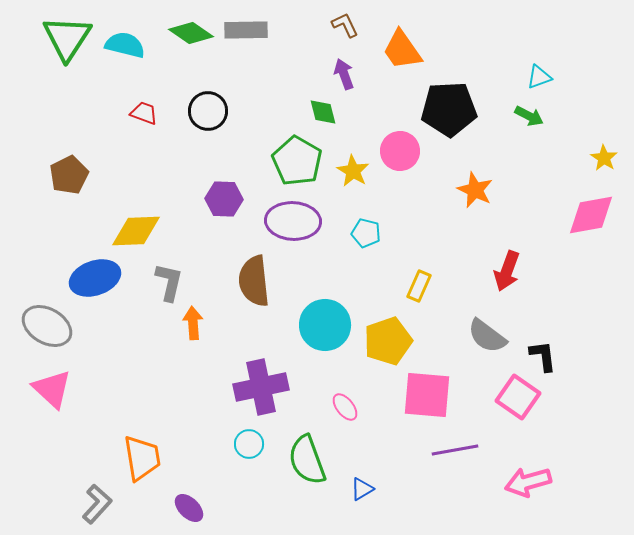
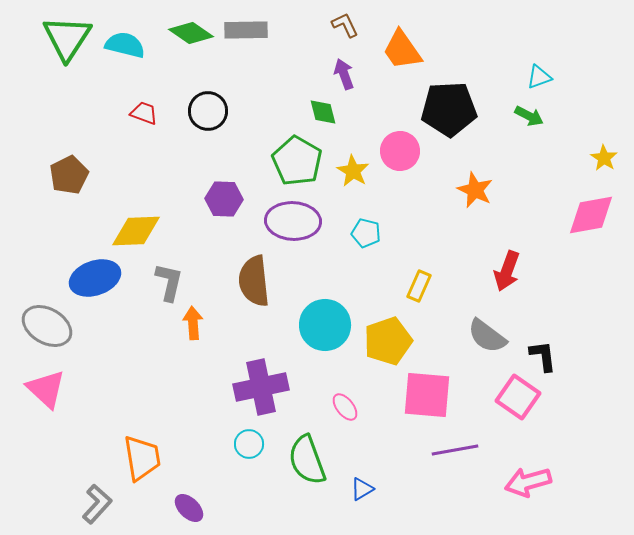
pink triangle at (52, 389): moved 6 px left
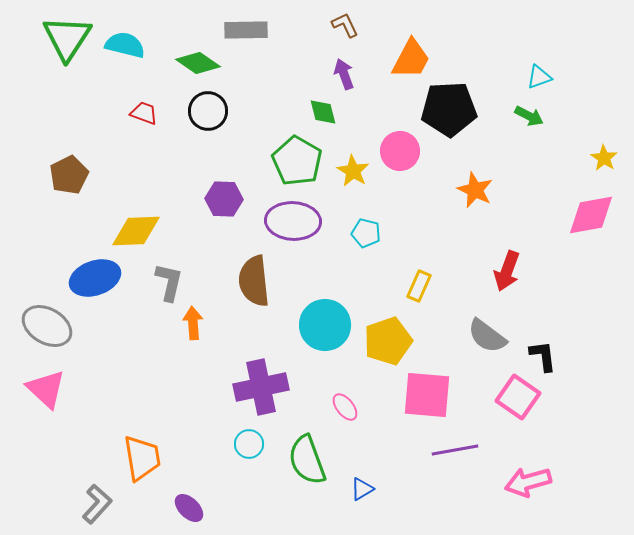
green diamond at (191, 33): moved 7 px right, 30 px down
orange trapezoid at (402, 50): moved 9 px right, 9 px down; rotated 117 degrees counterclockwise
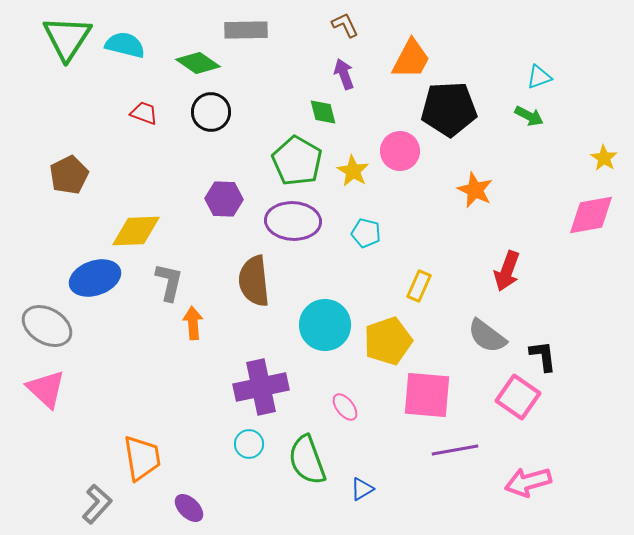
black circle at (208, 111): moved 3 px right, 1 px down
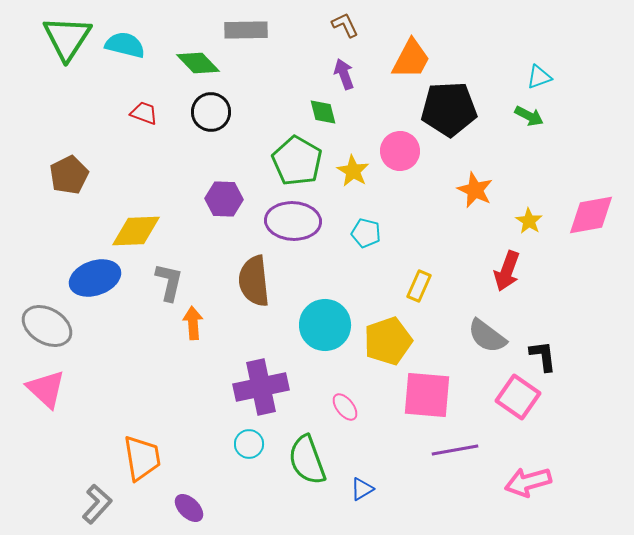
green diamond at (198, 63): rotated 12 degrees clockwise
yellow star at (604, 158): moved 75 px left, 63 px down
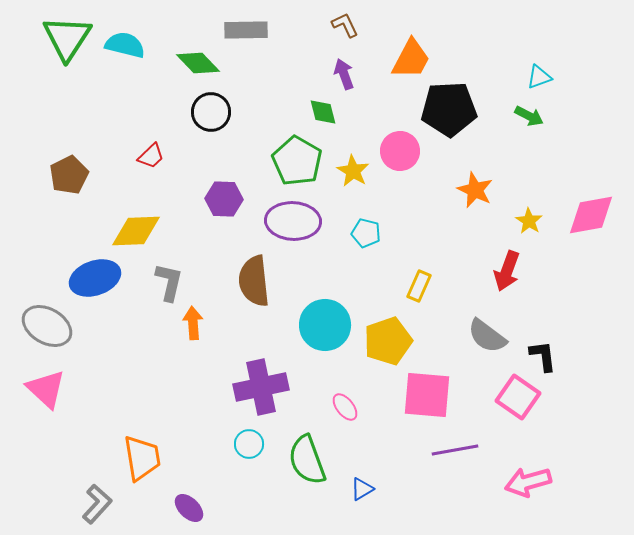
red trapezoid at (144, 113): moved 7 px right, 43 px down; rotated 116 degrees clockwise
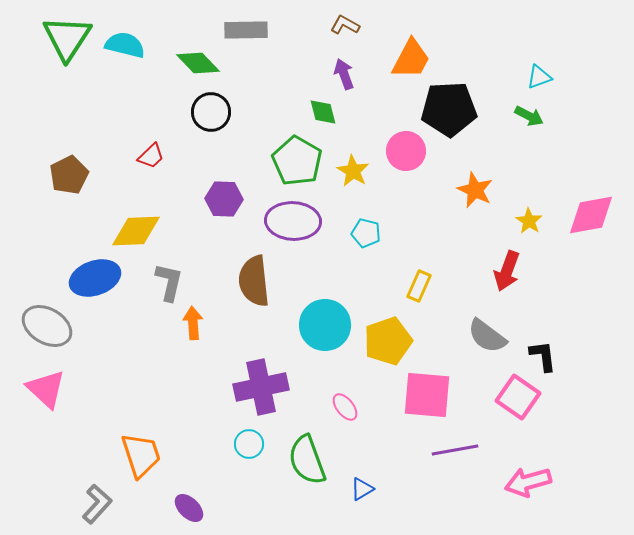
brown L-shape at (345, 25): rotated 36 degrees counterclockwise
pink circle at (400, 151): moved 6 px right
orange trapezoid at (142, 458): moved 1 px left, 3 px up; rotated 9 degrees counterclockwise
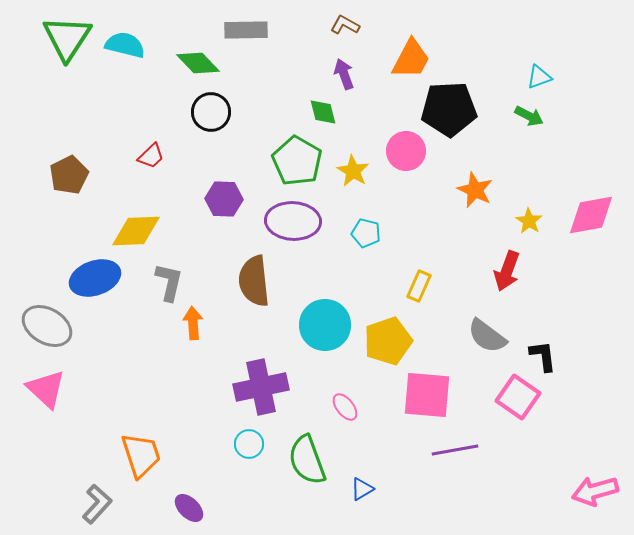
pink arrow at (528, 482): moved 67 px right, 9 px down
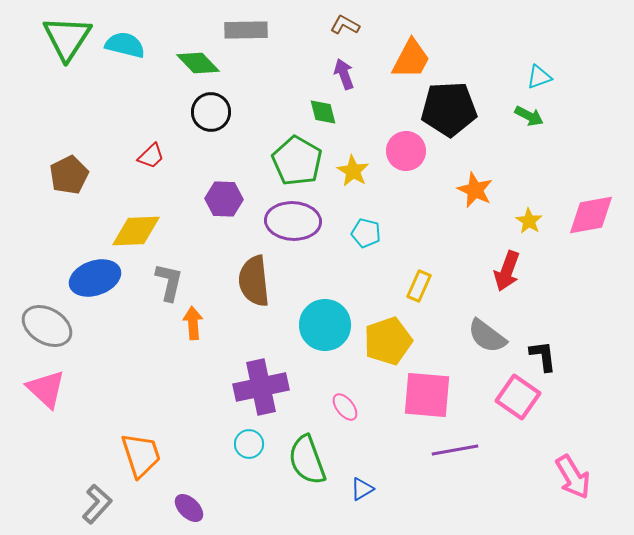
pink arrow at (595, 491): moved 22 px left, 14 px up; rotated 105 degrees counterclockwise
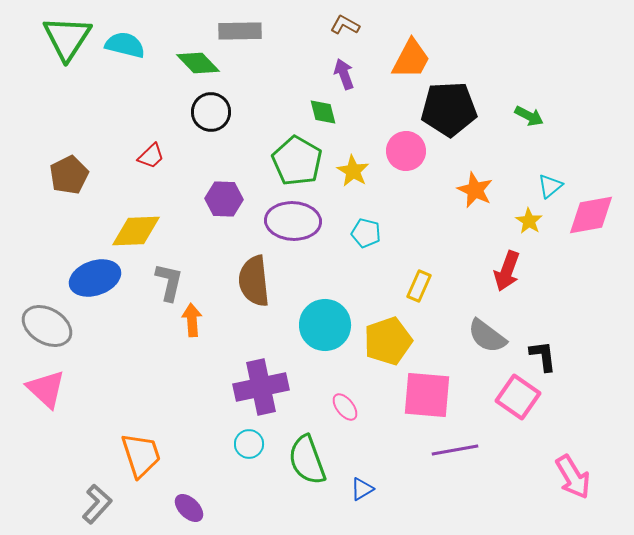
gray rectangle at (246, 30): moved 6 px left, 1 px down
cyan triangle at (539, 77): moved 11 px right, 109 px down; rotated 20 degrees counterclockwise
orange arrow at (193, 323): moved 1 px left, 3 px up
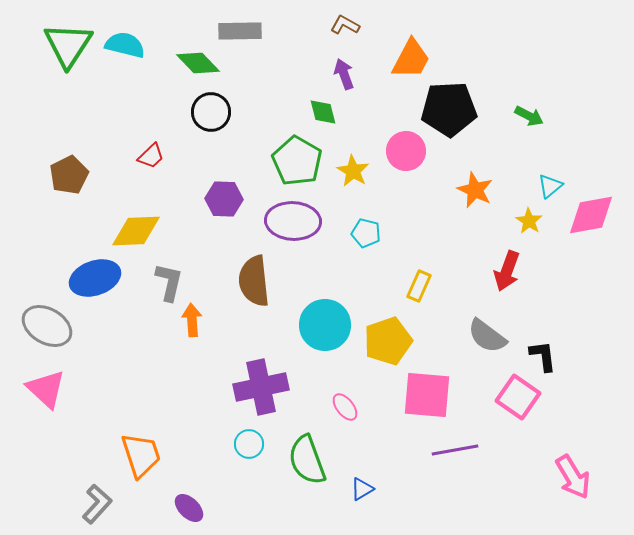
green triangle at (67, 38): moved 1 px right, 7 px down
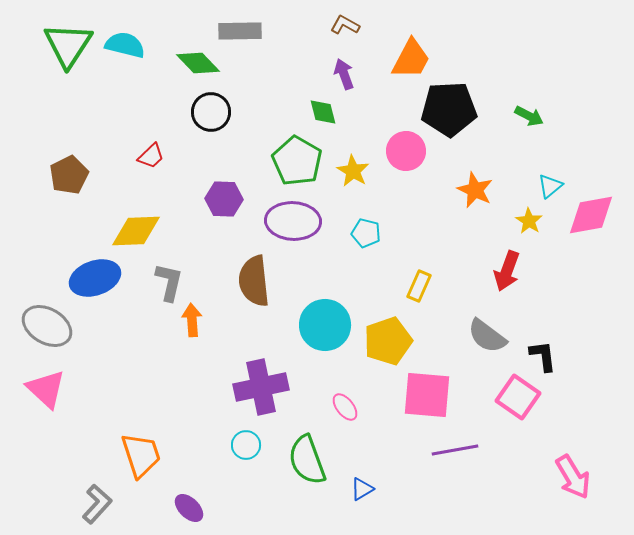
cyan circle at (249, 444): moved 3 px left, 1 px down
